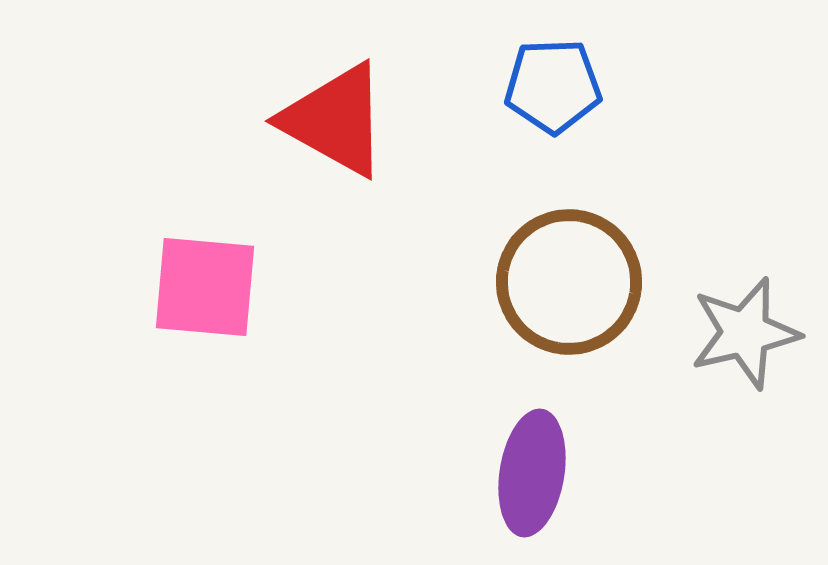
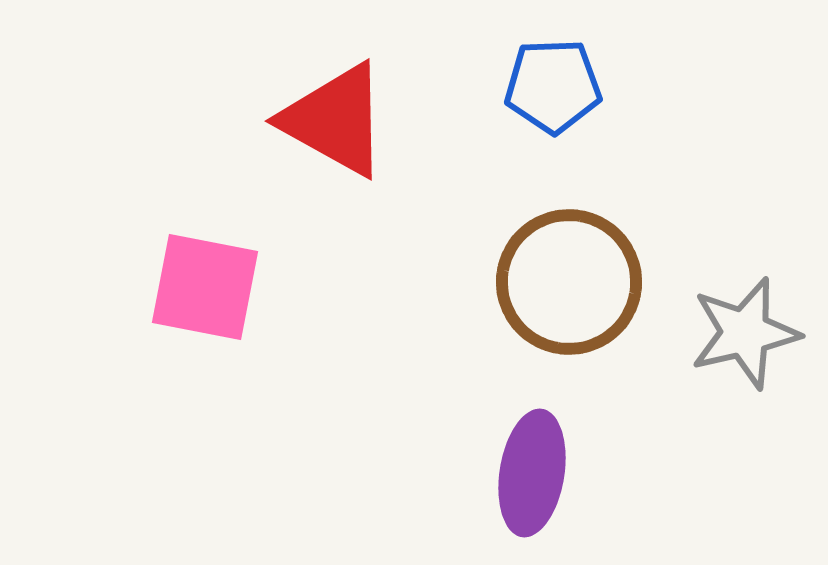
pink square: rotated 6 degrees clockwise
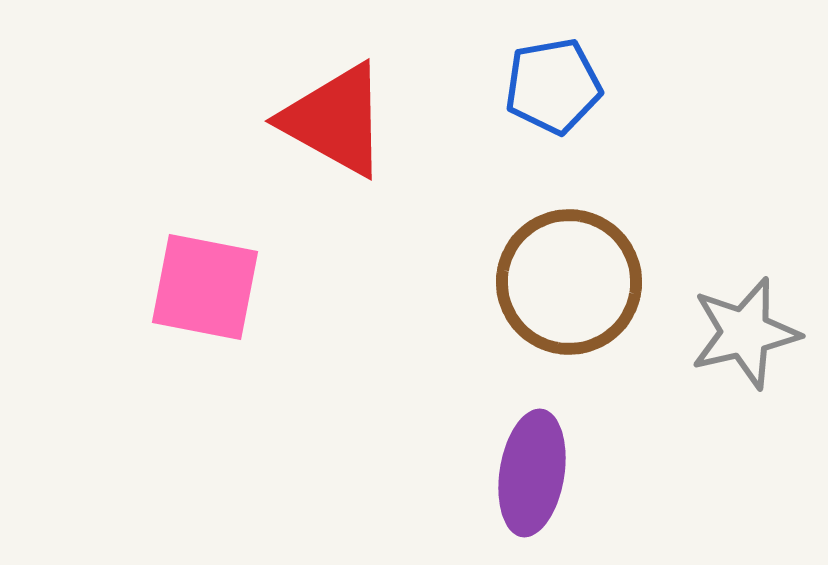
blue pentagon: rotated 8 degrees counterclockwise
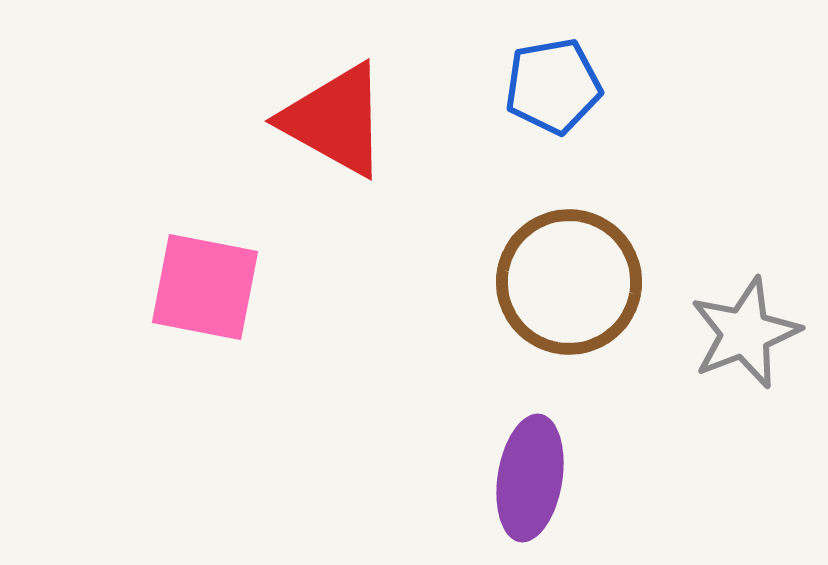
gray star: rotated 8 degrees counterclockwise
purple ellipse: moved 2 px left, 5 px down
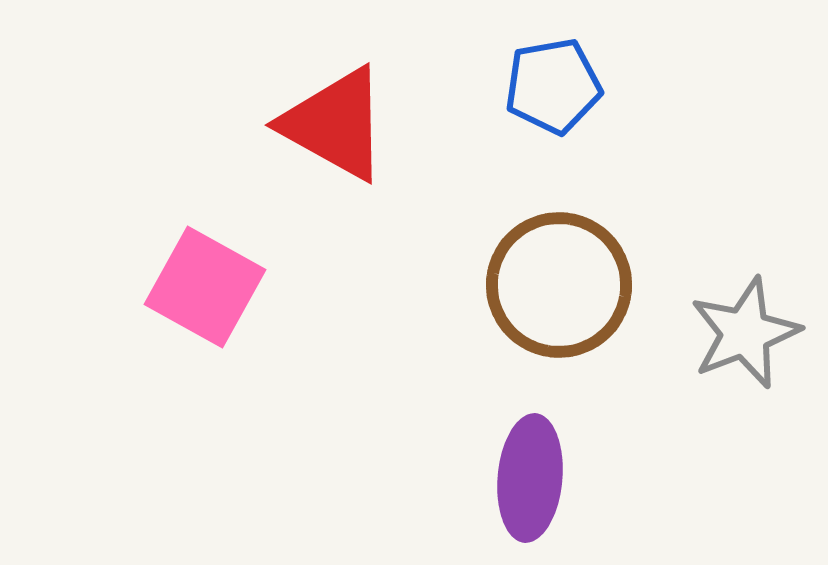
red triangle: moved 4 px down
brown circle: moved 10 px left, 3 px down
pink square: rotated 18 degrees clockwise
purple ellipse: rotated 4 degrees counterclockwise
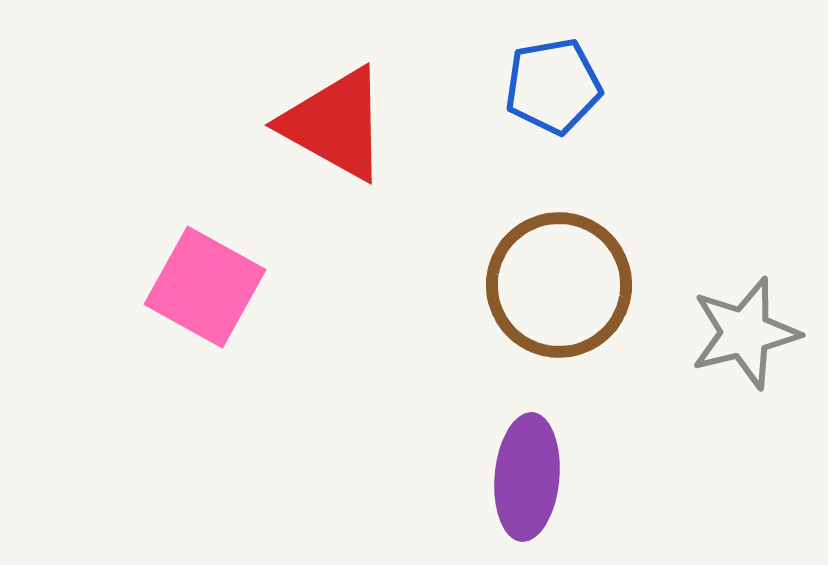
gray star: rotated 7 degrees clockwise
purple ellipse: moved 3 px left, 1 px up
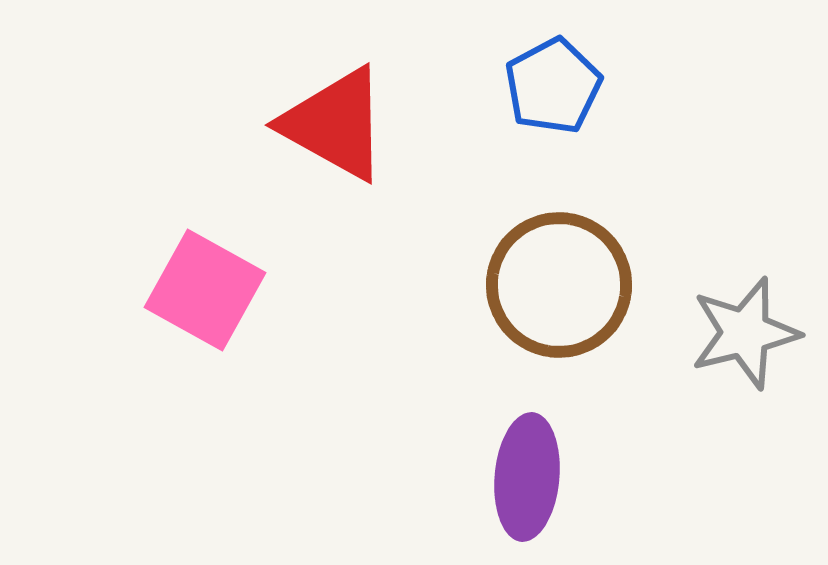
blue pentagon: rotated 18 degrees counterclockwise
pink square: moved 3 px down
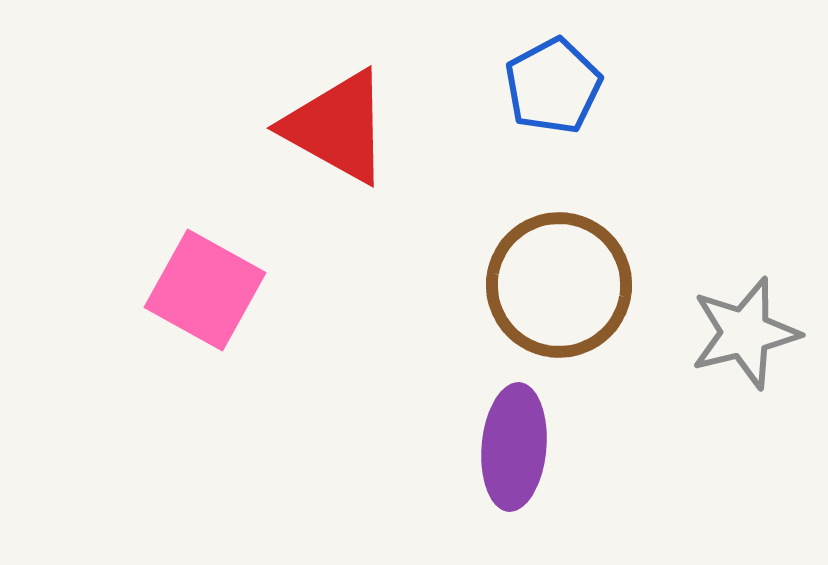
red triangle: moved 2 px right, 3 px down
purple ellipse: moved 13 px left, 30 px up
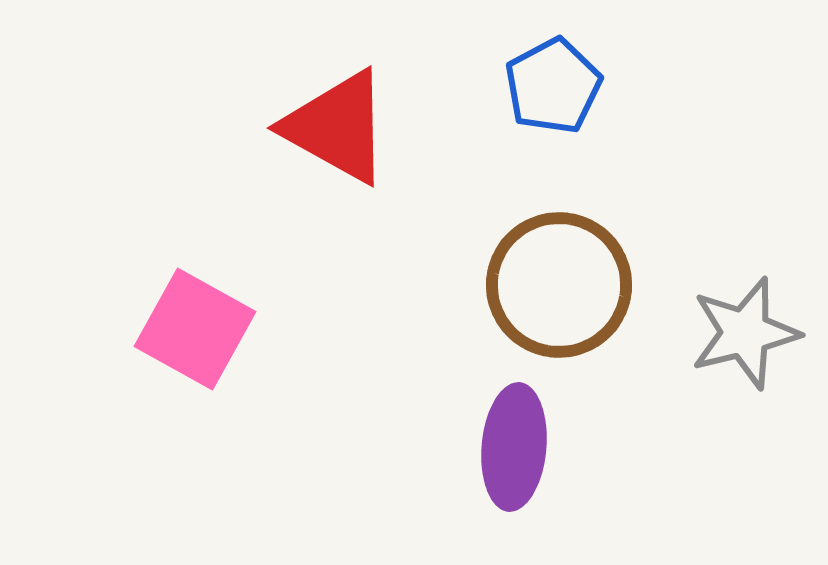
pink square: moved 10 px left, 39 px down
